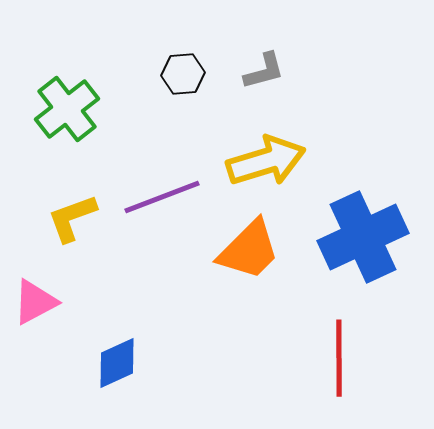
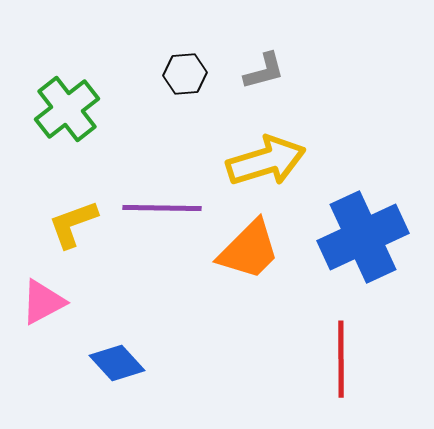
black hexagon: moved 2 px right
purple line: moved 11 px down; rotated 22 degrees clockwise
yellow L-shape: moved 1 px right, 6 px down
pink triangle: moved 8 px right
red line: moved 2 px right, 1 px down
blue diamond: rotated 72 degrees clockwise
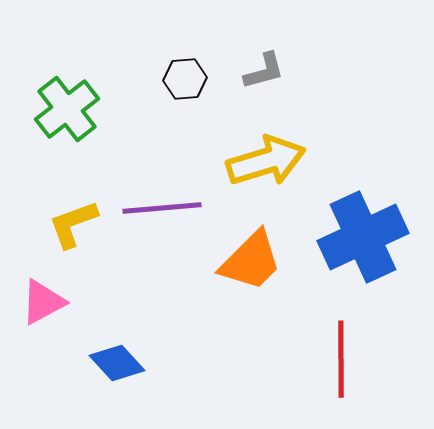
black hexagon: moved 5 px down
purple line: rotated 6 degrees counterclockwise
orange trapezoid: moved 2 px right, 11 px down
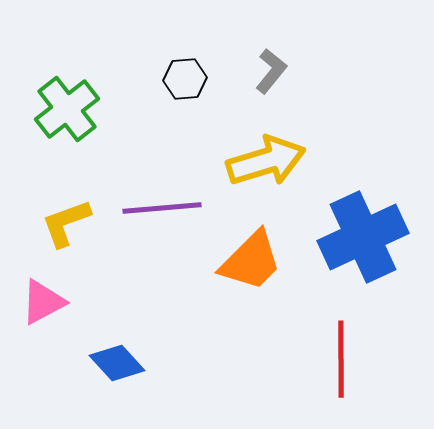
gray L-shape: moved 7 px right; rotated 36 degrees counterclockwise
yellow L-shape: moved 7 px left, 1 px up
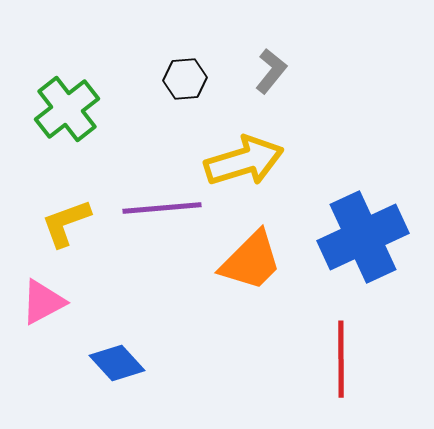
yellow arrow: moved 22 px left
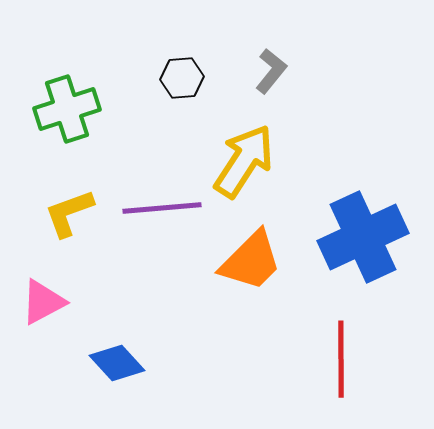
black hexagon: moved 3 px left, 1 px up
green cross: rotated 20 degrees clockwise
yellow arrow: rotated 40 degrees counterclockwise
yellow L-shape: moved 3 px right, 10 px up
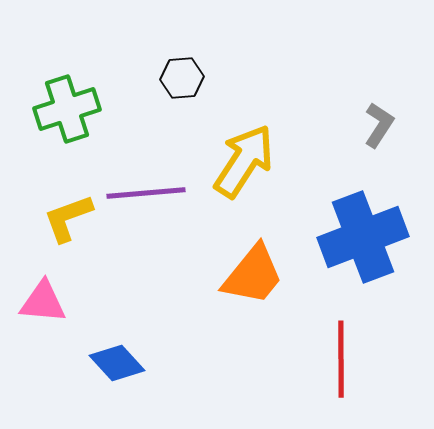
gray L-shape: moved 108 px right, 54 px down; rotated 6 degrees counterclockwise
purple line: moved 16 px left, 15 px up
yellow L-shape: moved 1 px left, 5 px down
blue cross: rotated 4 degrees clockwise
orange trapezoid: moved 2 px right, 14 px down; rotated 6 degrees counterclockwise
pink triangle: rotated 33 degrees clockwise
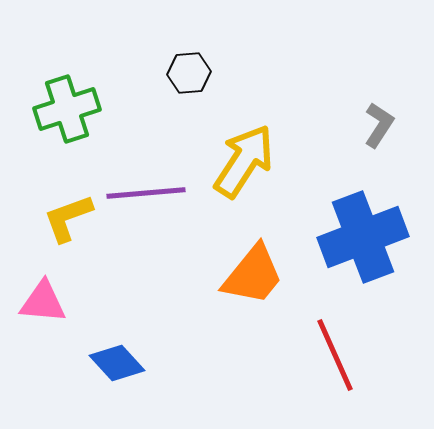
black hexagon: moved 7 px right, 5 px up
red line: moved 6 px left, 4 px up; rotated 24 degrees counterclockwise
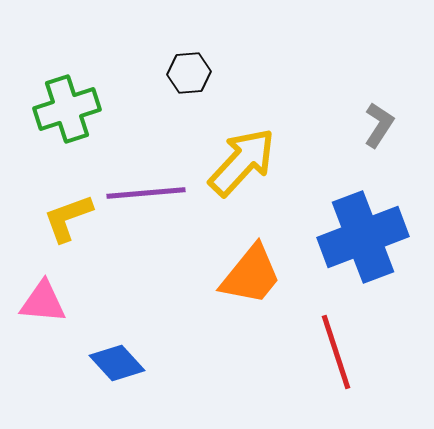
yellow arrow: moved 2 px left, 1 px down; rotated 10 degrees clockwise
orange trapezoid: moved 2 px left
red line: moved 1 px right, 3 px up; rotated 6 degrees clockwise
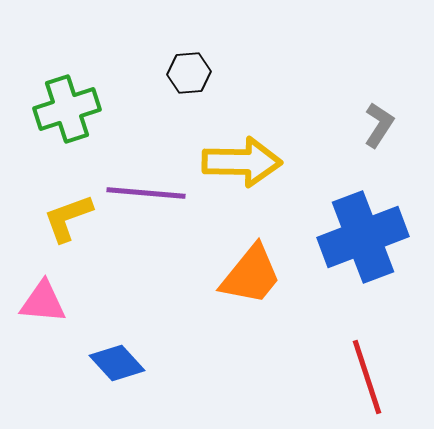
yellow arrow: rotated 48 degrees clockwise
purple line: rotated 10 degrees clockwise
red line: moved 31 px right, 25 px down
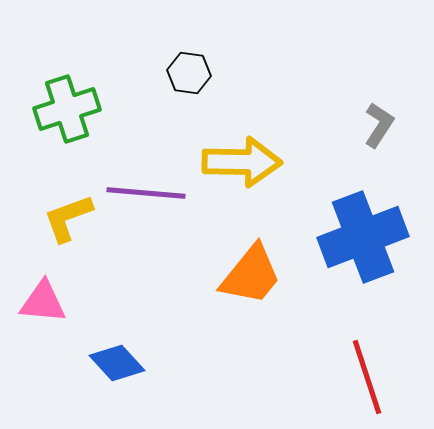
black hexagon: rotated 12 degrees clockwise
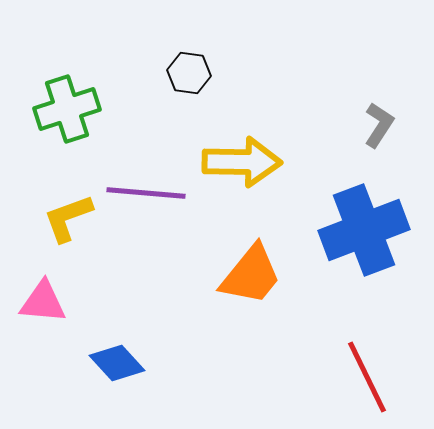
blue cross: moved 1 px right, 7 px up
red line: rotated 8 degrees counterclockwise
